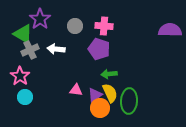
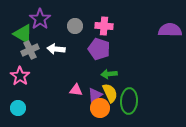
cyan circle: moved 7 px left, 11 px down
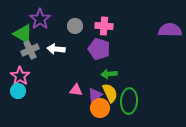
cyan circle: moved 17 px up
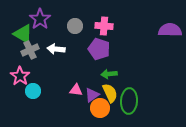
cyan circle: moved 15 px right
purple triangle: moved 3 px left
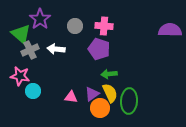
green triangle: moved 2 px left; rotated 10 degrees clockwise
pink star: rotated 24 degrees counterclockwise
pink triangle: moved 5 px left, 7 px down
purple triangle: moved 1 px up
